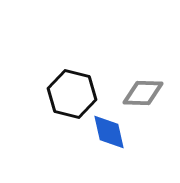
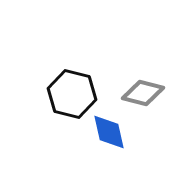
gray diamond: rotated 12 degrees clockwise
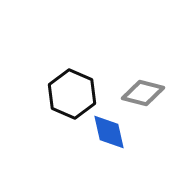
black hexagon: rotated 9 degrees clockwise
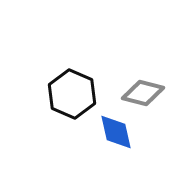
blue diamond: moved 7 px right
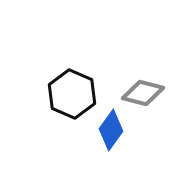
blue diamond: moved 5 px left, 2 px up; rotated 48 degrees clockwise
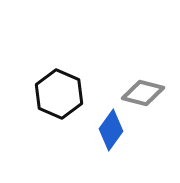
black hexagon: moved 13 px left
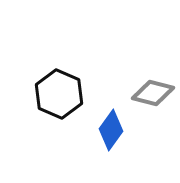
gray diamond: moved 10 px right
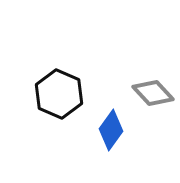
gray diamond: rotated 33 degrees clockwise
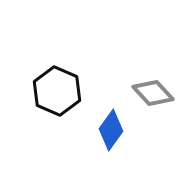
black hexagon: moved 2 px left, 3 px up
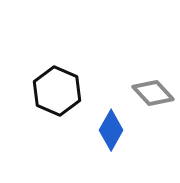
blue diamond: rotated 6 degrees counterclockwise
